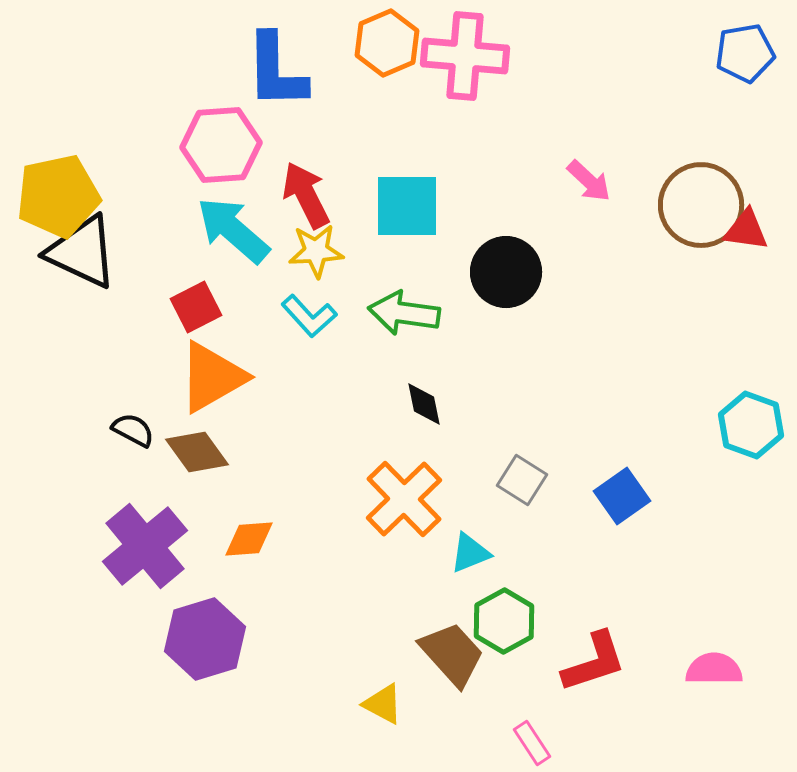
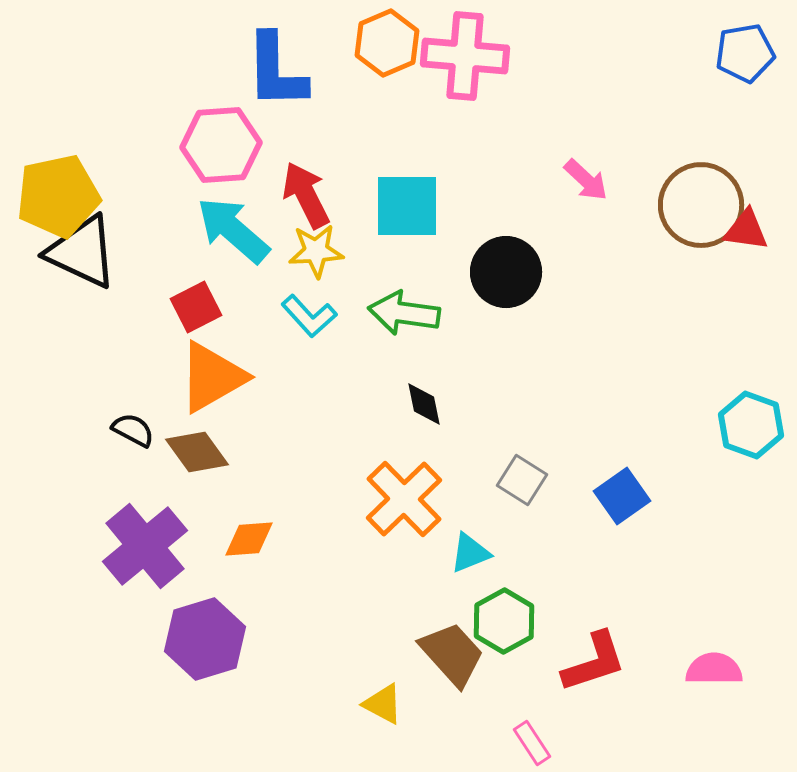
pink arrow: moved 3 px left, 1 px up
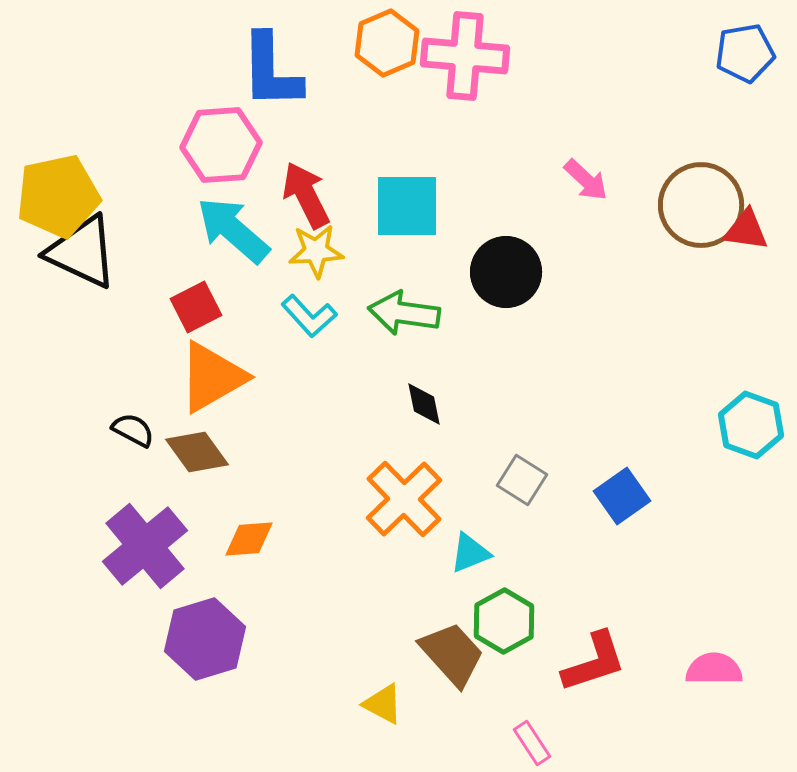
blue L-shape: moved 5 px left
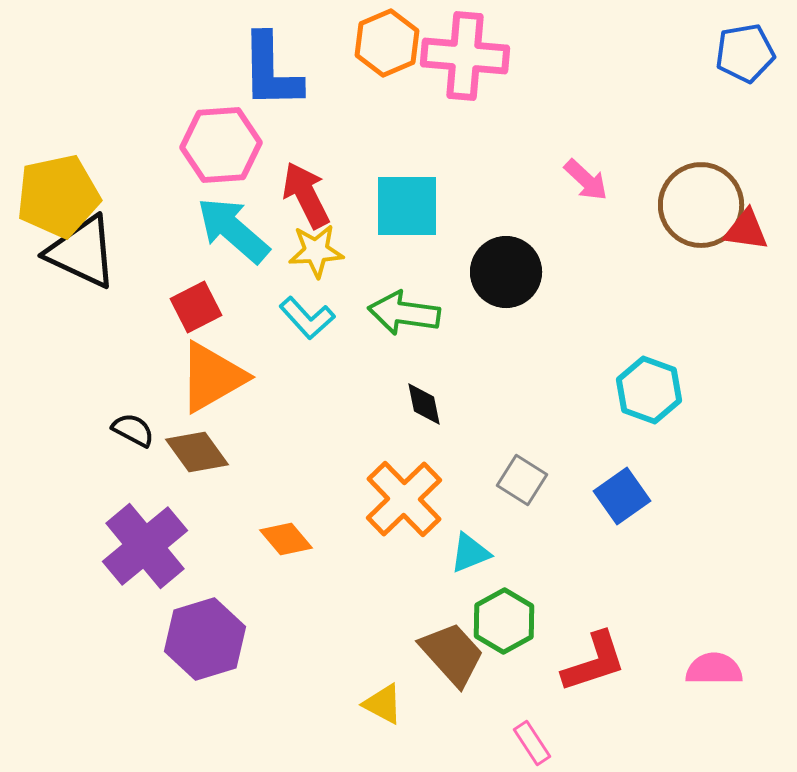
cyan L-shape: moved 2 px left, 2 px down
cyan hexagon: moved 102 px left, 35 px up
orange diamond: moved 37 px right; rotated 54 degrees clockwise
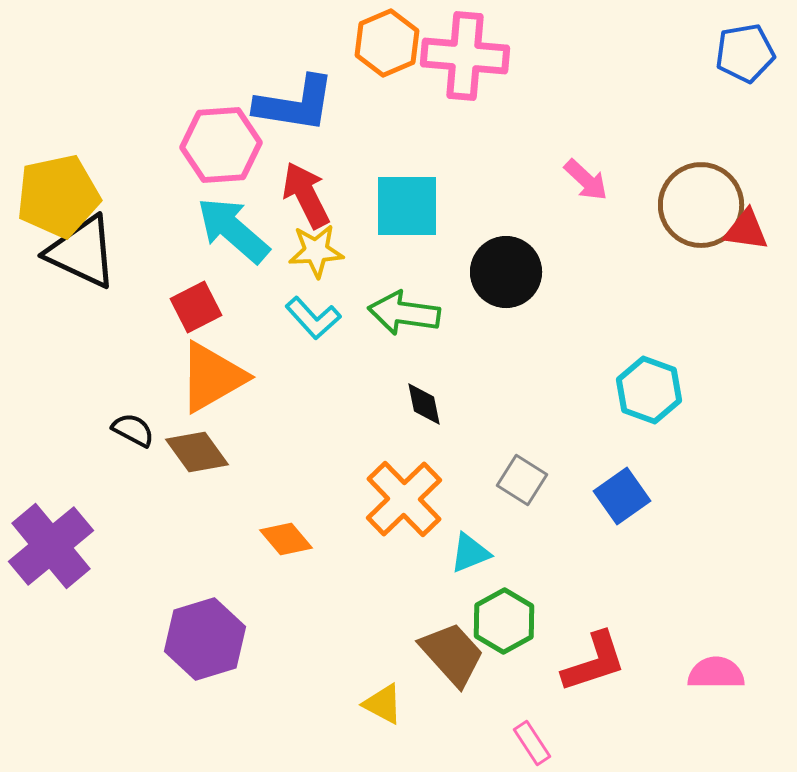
blue L-shape: moved 24 px right, 33 px down; rotated 80 degrees counterclockwise
cyan L-shape: moved 6 px right
purple cross: moved 94 px left
pink semicircle: moved 2 px right, 4 px down
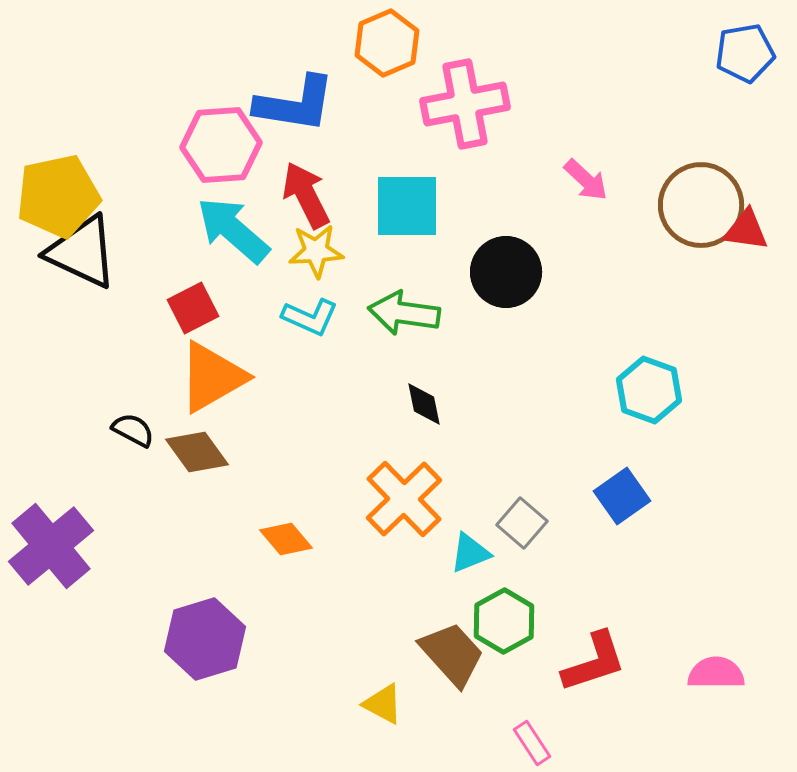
pink cross: moved 48 px down; rotated 16 degrees counterclockwise
red square: moved 3 px left, 1 px down
cyan L-shape: moved 3 px left, 1 px up; rotated 24 degrees counterclockwise
gray square: moved 43 px down; rotated 9 degrees clockwise
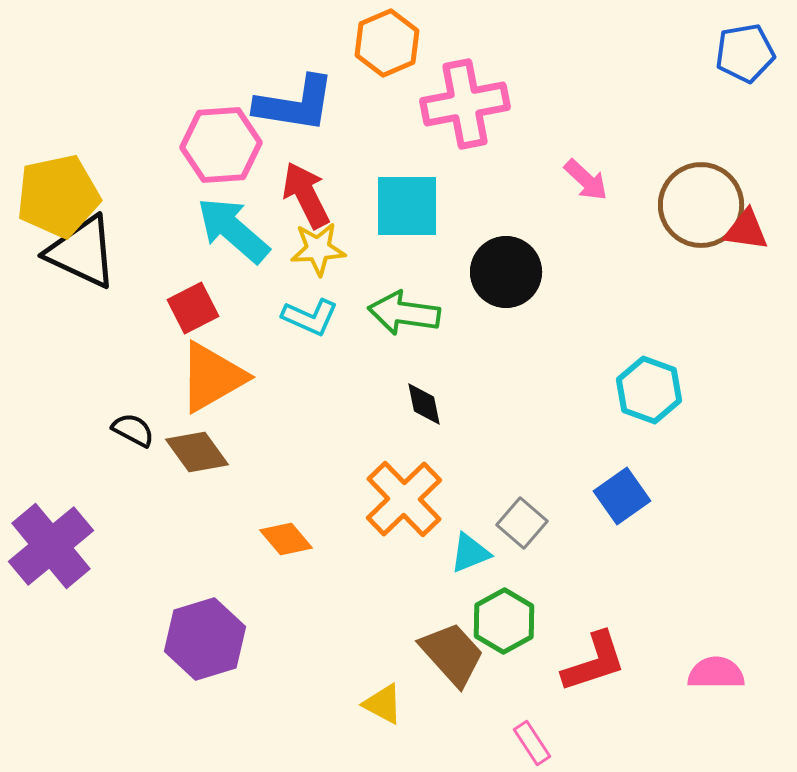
yellow star: moved 2 px right, 2 px up
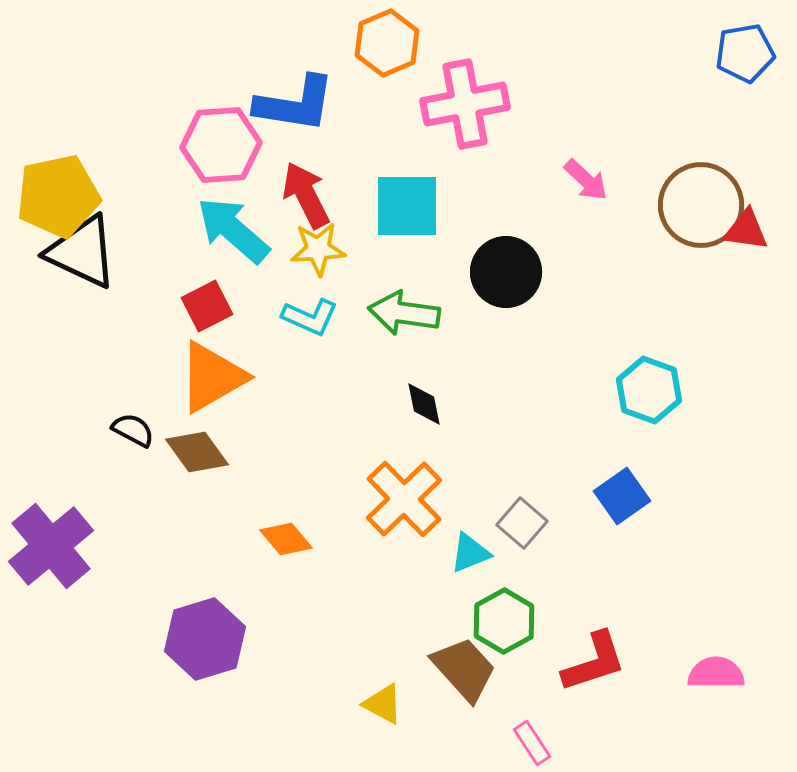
red square: moved 14 px right, 2 px up
brown trapezoid: moved 12 px right, 15 px down
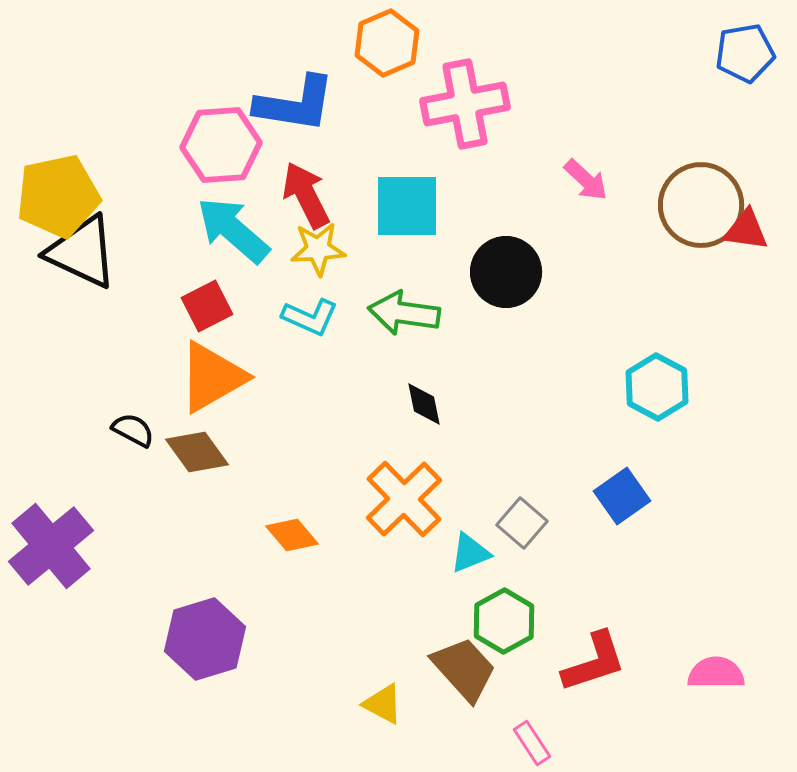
cyan hexagon: moved 8 px right, 3 px up; rotated 8 degrees clockwise
orange diamond: moved 6 px right, 4 px up
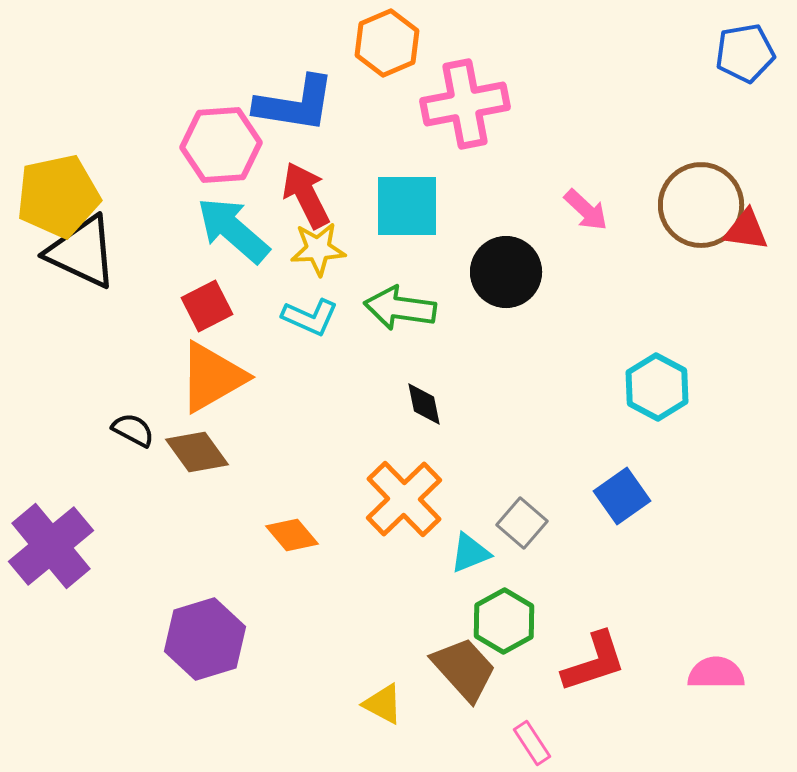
pink arrow: moved 30 px down
green arrow: moved 4 px left, 5 px up
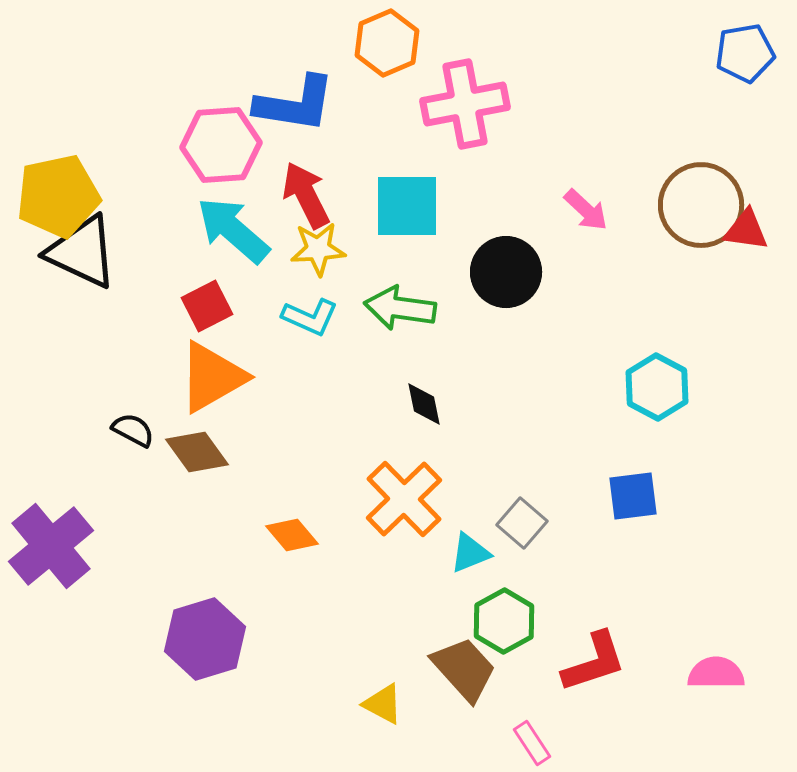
blue square: moved 11 px right; rotated 28 degrees clockwise
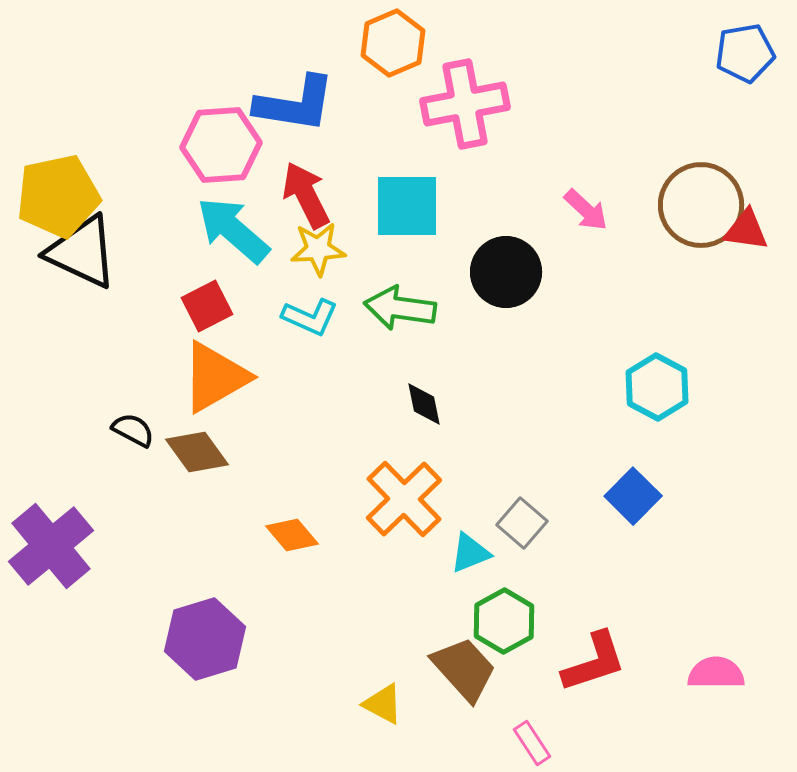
orange hexagon: moved 6 px right
orange triangle: moved 3 px right
blue square: rotated 38 degrees counterclockwise
